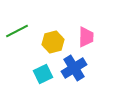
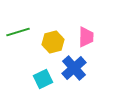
green line: moved 1 px right, 1 px down; rotated 10 degrees clockwise
blue cross: rotated 10 degrees counterclockwise
cyan square: moved 5 px down
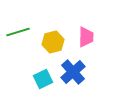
blue cross: moved 1 px left, 4 px down
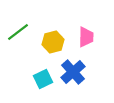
green line: rotated 20 degrees counterclockwise
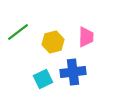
blue cross: rotated 35 degrees clockwise
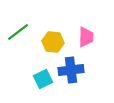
yellow hexagon: rotated 20 degrees clockwise
blue cross: moved 2 px left, 2 px up
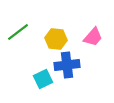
pink trapezoid: moved 7 px right; rotated 40 degrees clockwise
yellow hexagon: moved 3 px right, 3 px up
blue cross: moved 4 px left, 5 px up
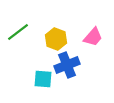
yellow hexagon: rotated 15 degrees clockwise
blue cross: rotated 15 degrees counterclockwise
cyan square: rotated 30 degrees clockwise
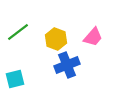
cyan square: moved 28 px left; rotated 18 degrees counterclockwise
